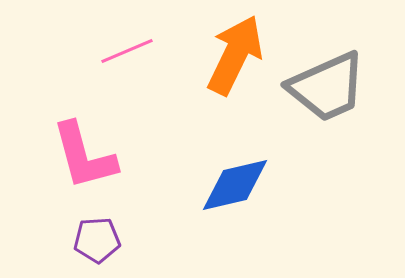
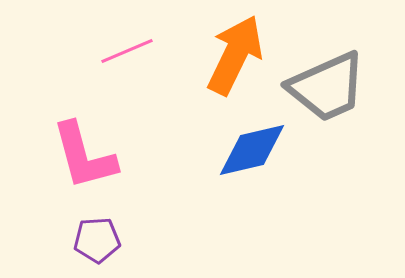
blue diamond: moved 17 px right, 35 px up
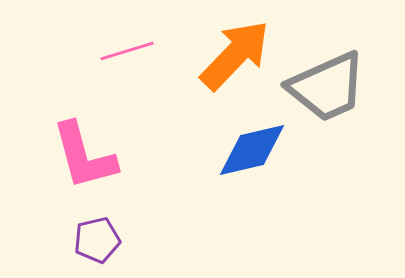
pink line: rotated 6 degrees clockwise
orange arrow: rotated 18 degrees clockwise
purple pentagon: rotated 9 degrees counterclockwise
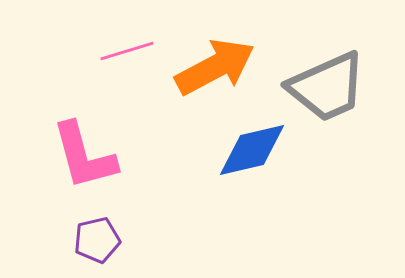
orange arrow: moved 20 px left, 12 px down; rotated 18 degrees clockwise
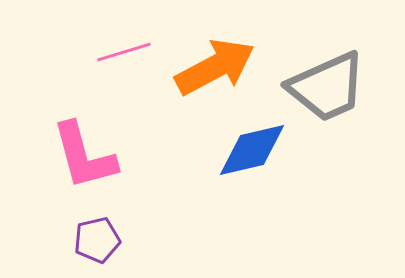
pink line: moved 3 px left, 1 px down
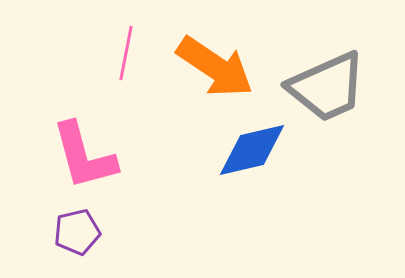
pink line: moved 2 px right, 1 px down; rotated 62 degrees counterclockwise
orange arrow: rotated 62 degrees clockwise
purple pentagon: moved 20 px left, 8 px up
